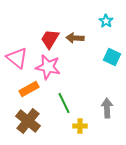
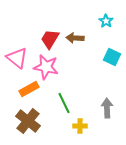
pink star: moved 2 px left
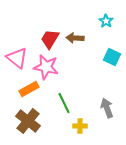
gray arrow: rotated 18 degrees counterclockwise
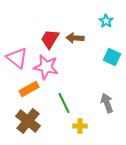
gray arrow: moved 5 px up
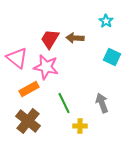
gray arrow: moved 5 px left
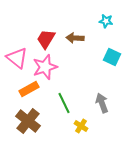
cyan star: rotated 24 degrees counterclockwise
red trapezoid: moved 4 px left
pink star: moved 1 px left; rotated 30 degrees counterclockwise
yellow cross: moved 1 px right; rotated 32 degrees clockwise
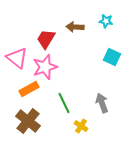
brown arrow: moved 11 px up
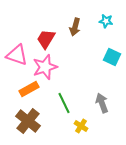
brown arrow: rotated 78 degrees counterclockwise
pink triangle: moved 3 px up; rotated 20 degrees counterclockwise
